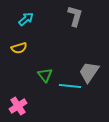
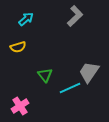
gray L-shape: rotated 30 degrees clockwise
yellow semicircle: moved 1 px left, 1 px up
cyan line: moved 2 px down; rotated 30 degrees counterclockwise
pink cross: moved 2 px right
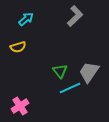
green triangle: moved 15 px right, 4 px up
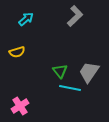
yellow semicircle: moved 1 px left, 5 px down
cyan line: rotated 35 degrees clockwise
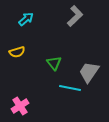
green triangle: moved 6 px left, 8 px up
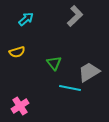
gray trapezoid: rotated 25 degrees clockwise
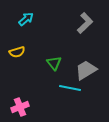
gray L-shape: moved 10 px right, 7 px down
gray trapezoid: moved 3 px left, 2 px up
pink cross: moved 1 px down; rotated 12 degrees clockwise
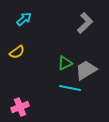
cyan arrow: moved 2 px left
yellow semicircle: rotated 21 degrees counterclockwise
green triangle: moved 11 px right; rotated 42 degrees clockwise
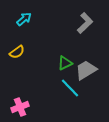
cyan line: rotated 35 degrees clockwise
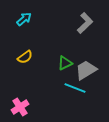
yellow semicircle: moved 8 px right, 5 px down
cyan line: moved 5 px right; rotated 25 degrees counterclockwise
pink cross: rotated 12 degrees counterclockwise
